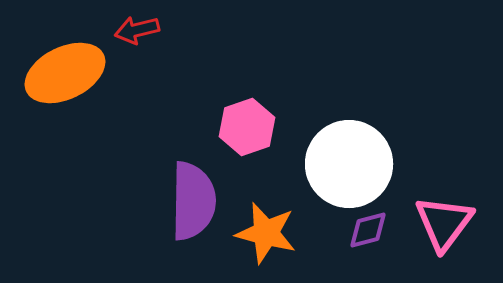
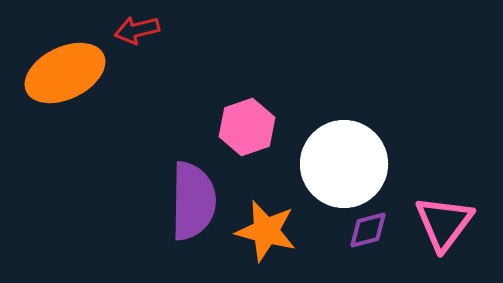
white circle: moved 5 px left
orange star: moved 2 px up
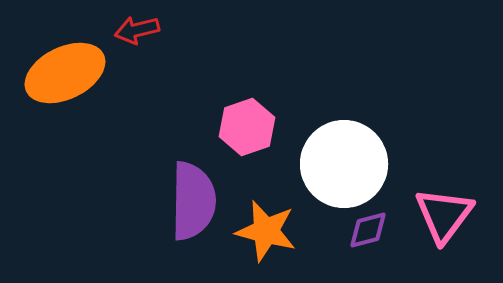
pink triangle: moved 8 px up
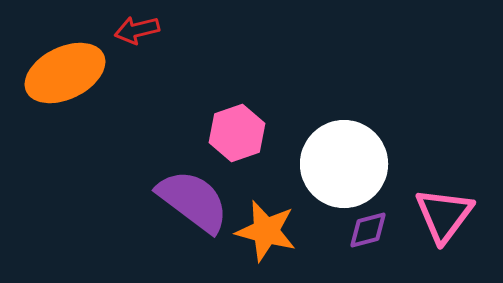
pink hexagon: moved 10 px left, 6 px down
purple semicircle: rotated 54 degrees counterclockwise
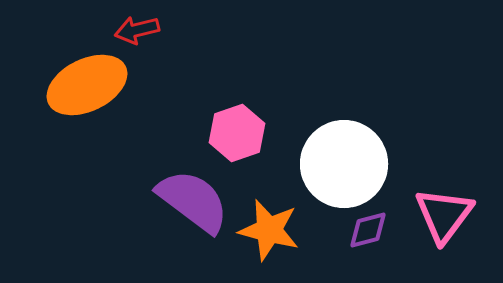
orange ellipse: moved 22 px right, 12 px down
orange star: moved 3 px right, 1 px up
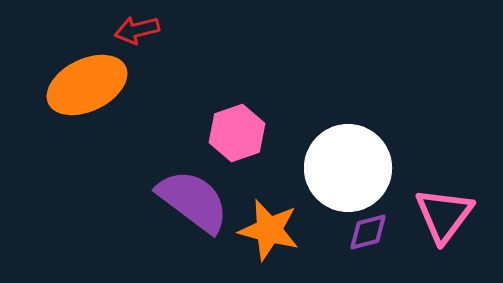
white circle: moved 4 px right, 4 px down
purple diamond: moved 2 px down
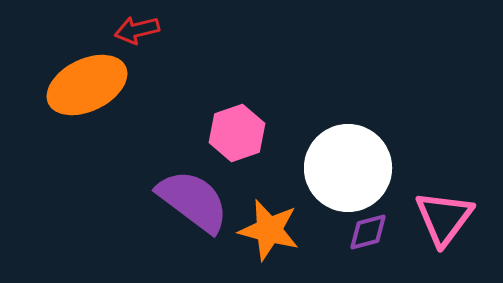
pink triangle: moved 3 px down
